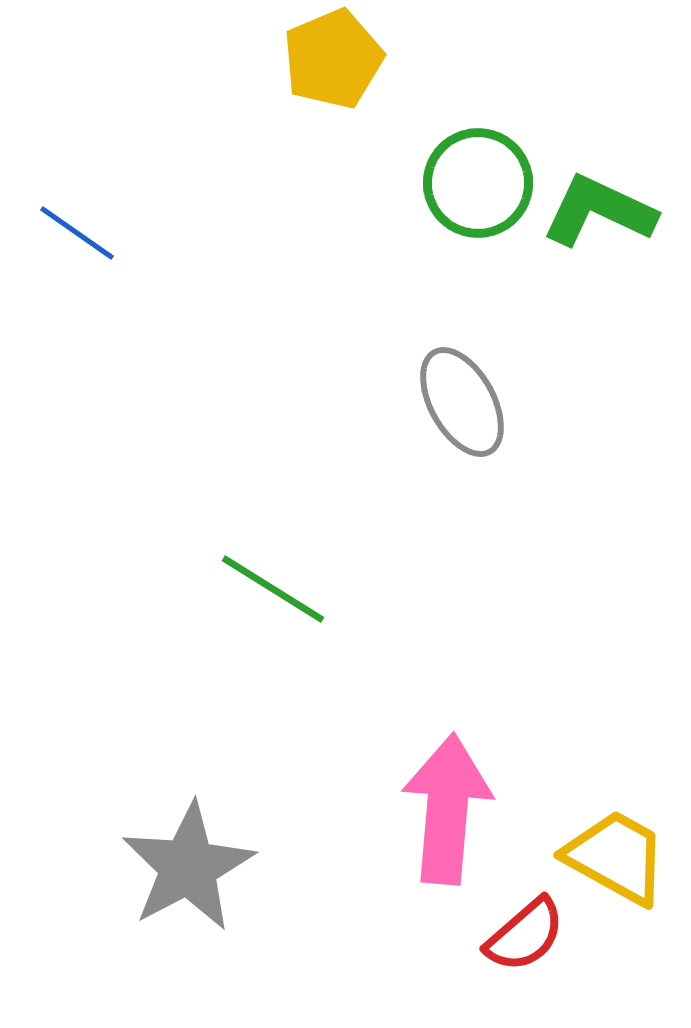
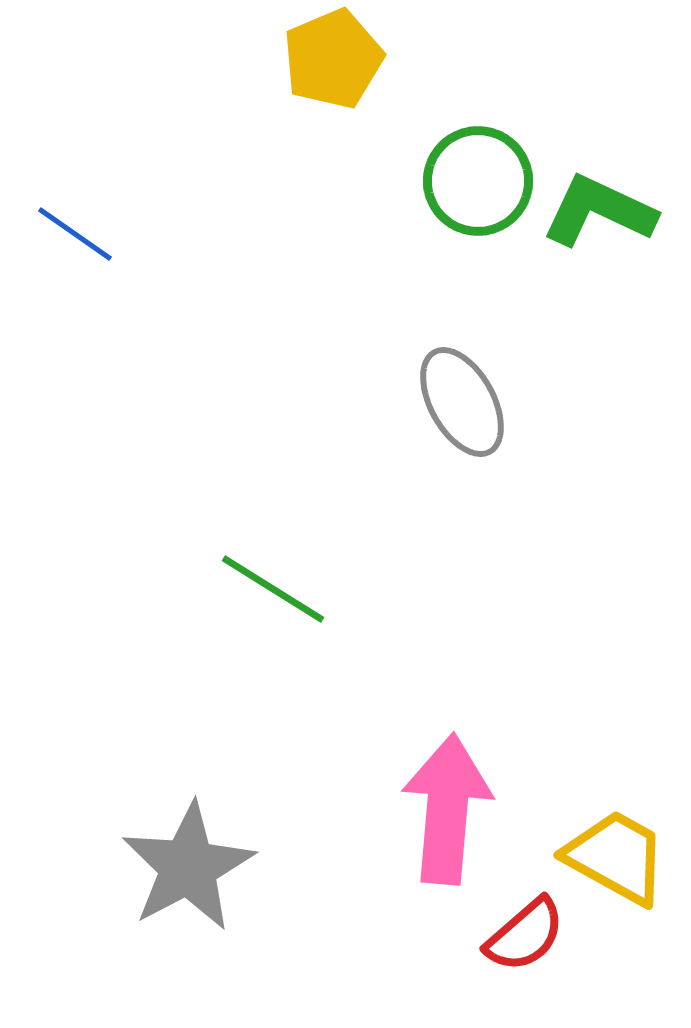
green circle: moved 2 px up
blue line: moved 2 px left, 1 px down
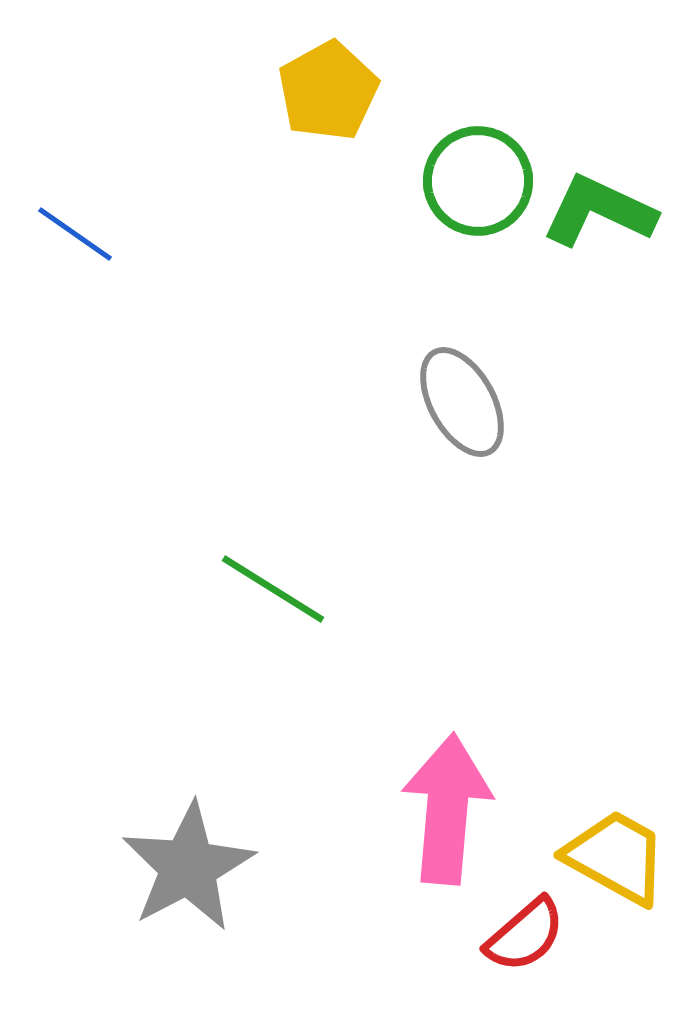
yellow pentagon: moved 5 px left, 32 px down; rotated 6 degrees counterclockwise
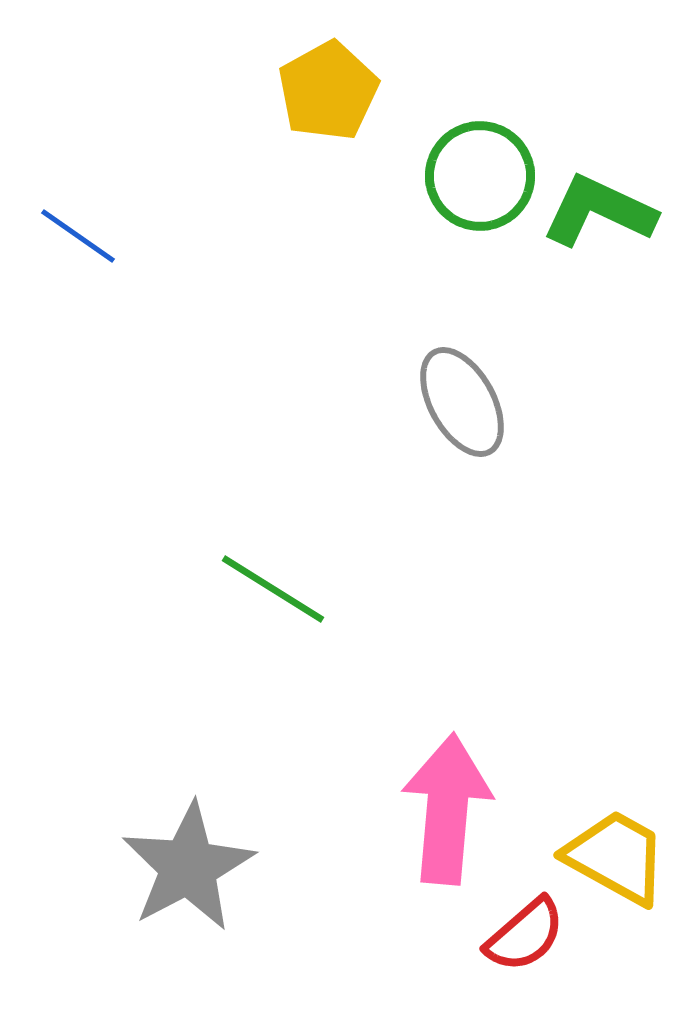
green circle: moved 2 px right, 5 px up
blue line: moved 3 px right, 2 px down
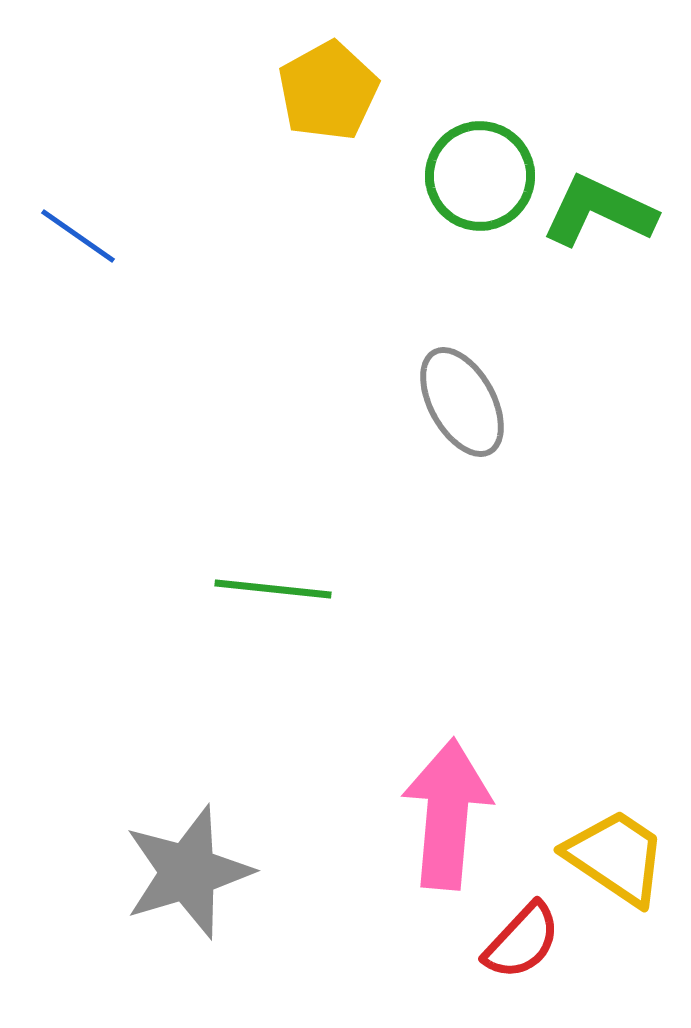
green line: rotated 26 degrees counterclockwise
pink arrow: moved 5 px down
yellow trapezoid: rotated 5 degrees clockwise
gray star: moved 5 px down; rotated 11 degrees clockwise
red semicircle: moved 3 px left, 6 px down; rotated 6 degrees counterclockwise
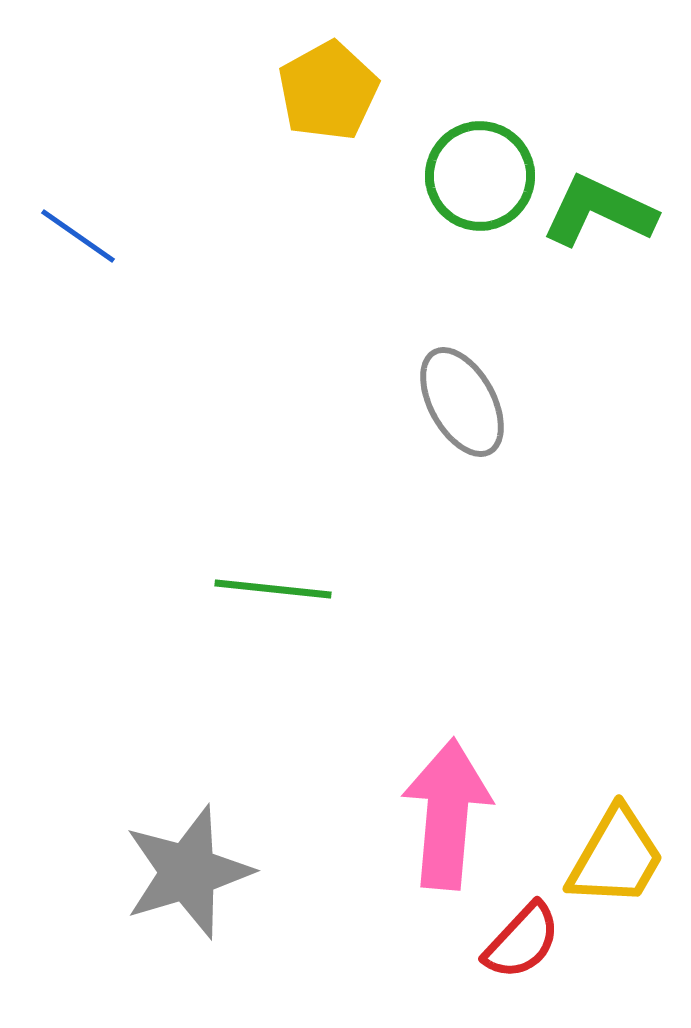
yellow trapezoid: rotated 86 degrees clockwise
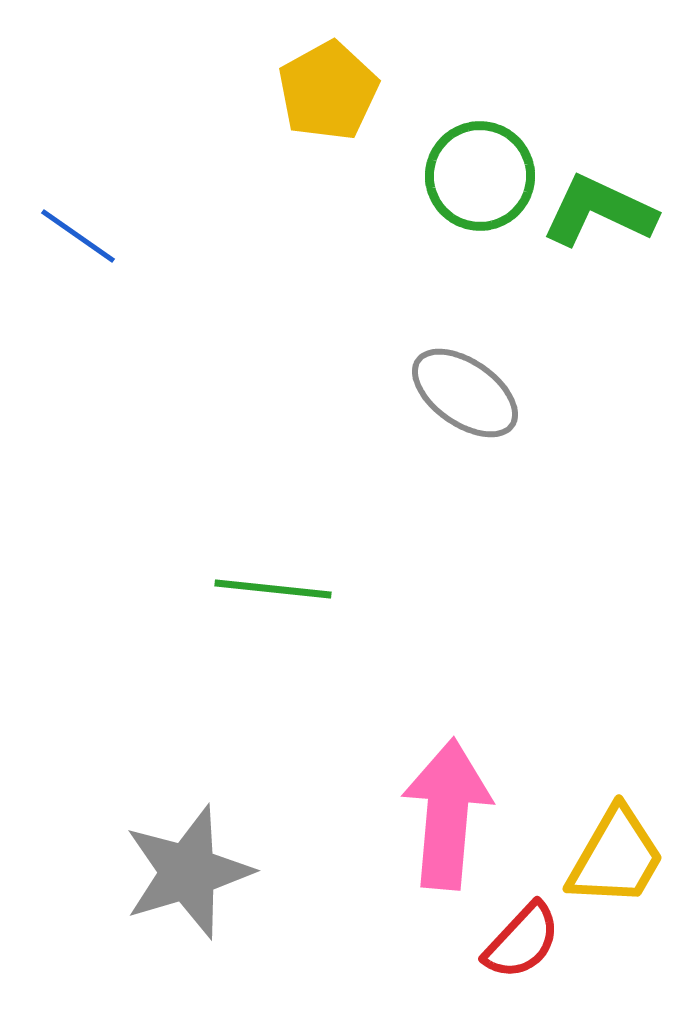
gray ellipse: moved 3 px right, 9 px up; rotated 26 degrees counterclockwise
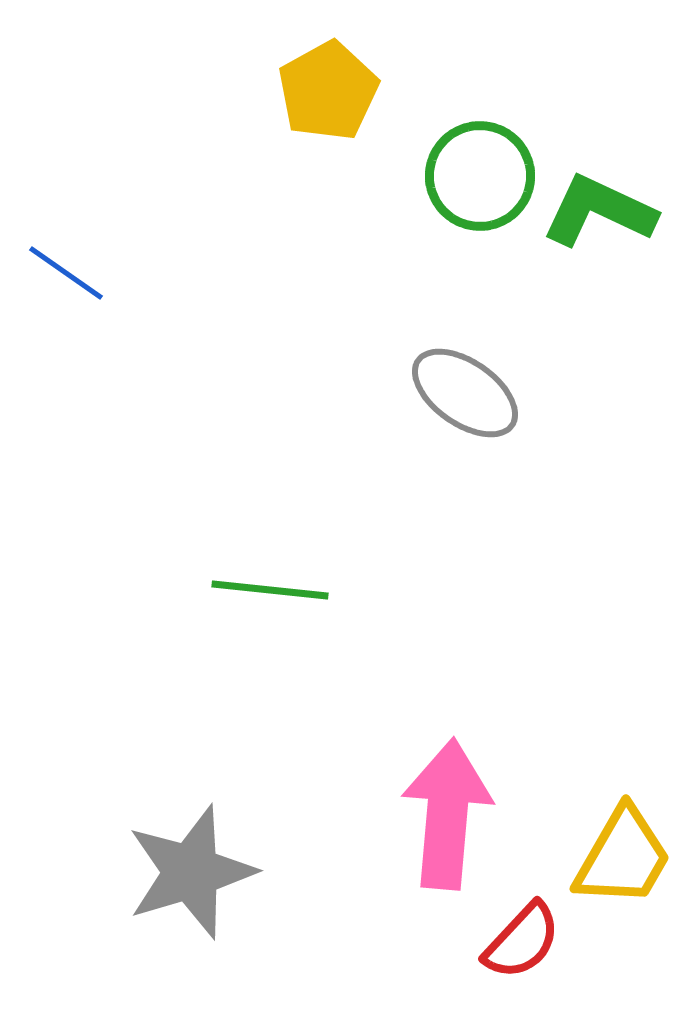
blue line: moved 12 px left, 37 px down
green line: moved 3 px left, 1 px down
yellow trapezoid: moved 7 px right
gray star: moved 3 px right
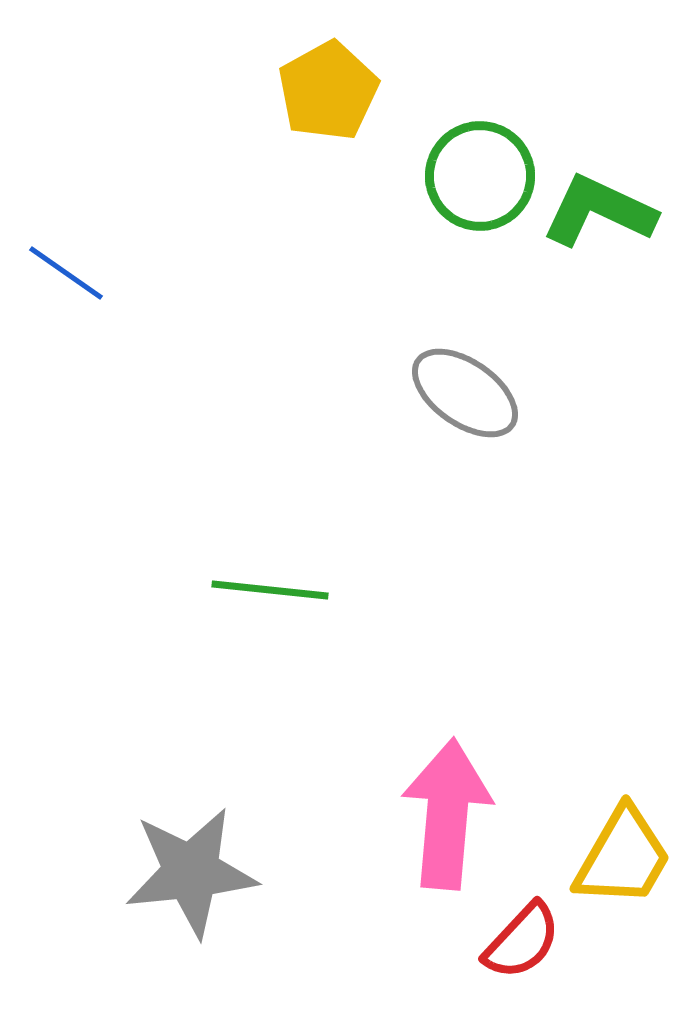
gray star: rotated 11 degrees clockwise
